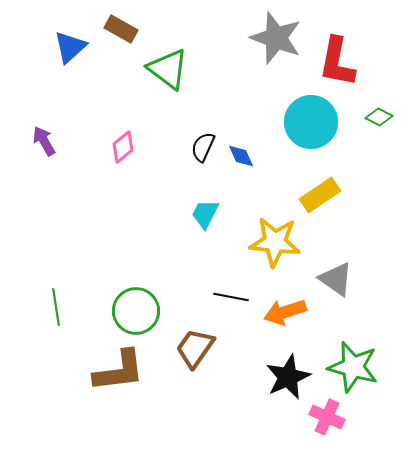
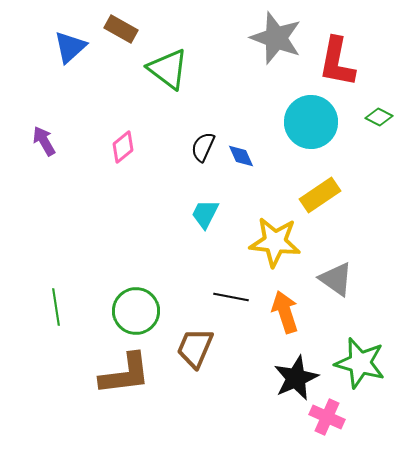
orange arrow: rotated 90 degrees clockwise
brown trapezoid: rotated 12 degrees counterclockwise
green star: moved 7 px right, 4 px up
brown L-shape: moved 6 px right, 3 px down
black star: moved 8 px right, 1 px down
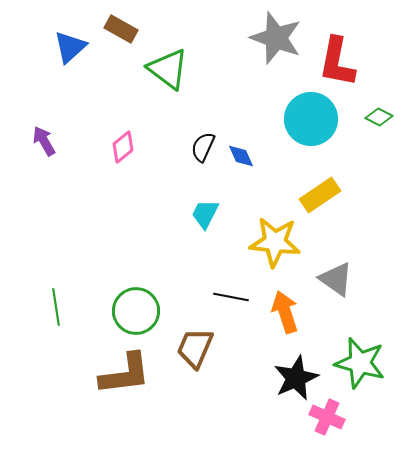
cyan circle: moved 3 px up
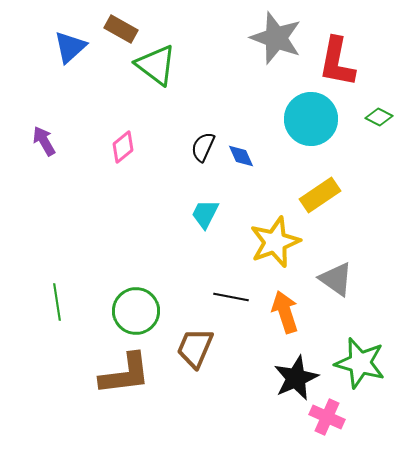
green triangle: moved 12 px left, 4 px up
yellow star: rotated 27 degrees counterclockwise
green line: moved 1 px right, 5 px up
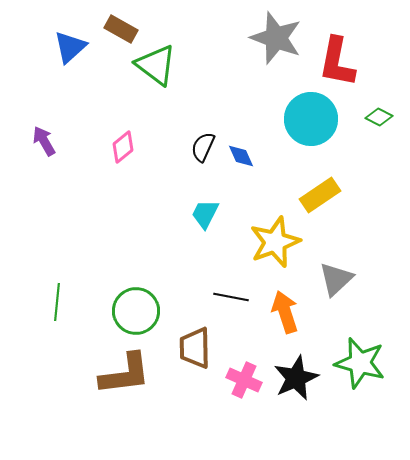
gray triangle: rotated 42 degrees clockwise
green line: rotated 15 degrees clockwise
brown trapezoid: rotated 24 degrees counterclockwise
pink cross: moved 83 px left, 37 px up
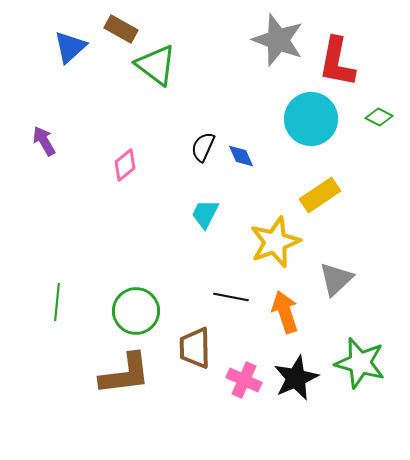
gray star: moved 2 px right, 2 px down
pink diamond: moved 2 px right, 18 px down
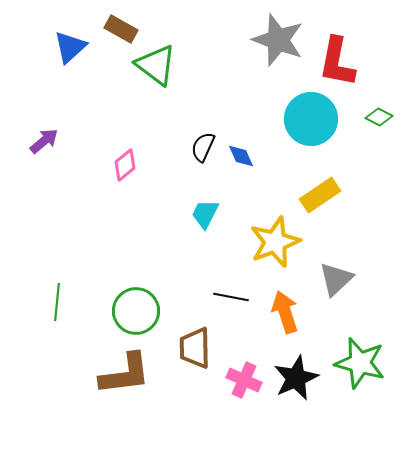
purple arrow: rotated 80 degrees clockwise
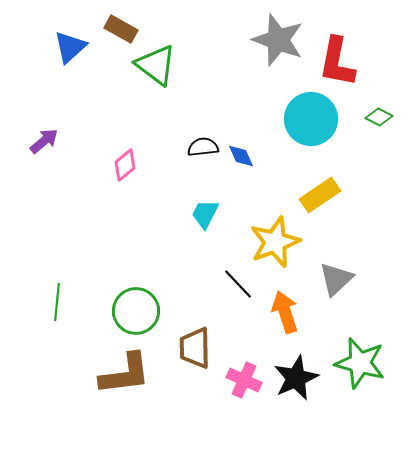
black semicircle: rotated 60 degrees clockwise
black line: moved 7 px right, 13 px up; rotated 36 degrees clockwise
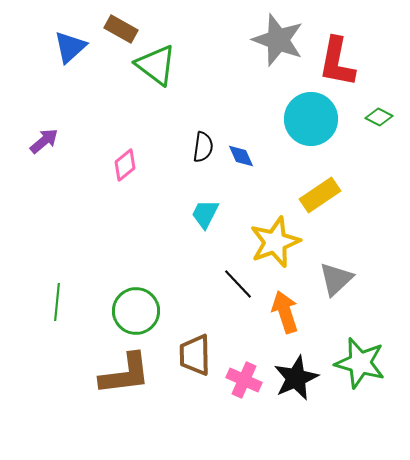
black semicircle: rotated 104 degrees clockwise
brown trapezoid: moved 7 px down
